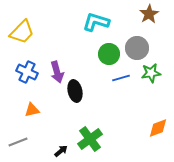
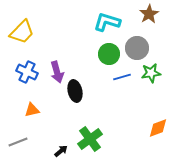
cyan L-shape: moved 11 px right
blue line: moved 1 px right, 1 px up
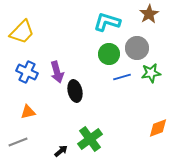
orange triangle: moved 4 px left, 2 px down
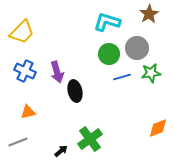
blue cross: moved 2 px left, 1 px up
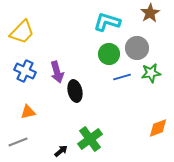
brown star: moved 1 px right, 1 px up
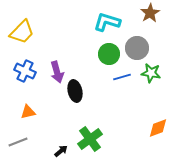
green star: rotated 18 degrees clockwise
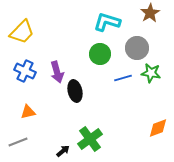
green circle: moved 9 px left
blue line: moved 1 px right, 1 px down
black arrow: moved 2 px right
